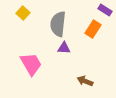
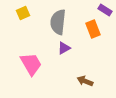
yellow square: rotated 24 degrees clockwise
gray semicircle: moved 2 px up
orange rectangle: rotated 54 degrees counterclockwise
purple triangle: rotated 32 degrees counterclockwise
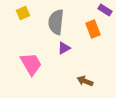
gray semicircle: moved 2 px left
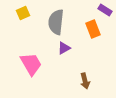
brown arrow: rotated 126 degrees counterclockwise
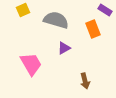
yellow square: moved 3 px up
gray semicircle: moved 2 px up; rotated 100 degrees clockwise
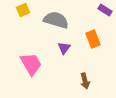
orange rectangle: moved 10 px down
purple triangle: rotated 24 degrees counterclockwise
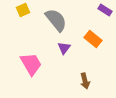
gray semicircle: rotated 35 degrees clockwise
orange rectangle: rotated 30 degrees counterclockwise
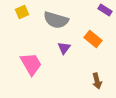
yellow square: moved 1 px left, 2 px down
gray semicircle: rotated 145 degrees clockwise
brown arrow: moved 12 px right
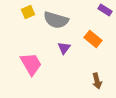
yellow square: moved 6 px right
